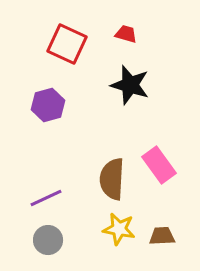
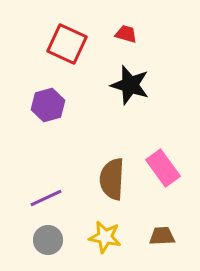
pink rectangle: moved 4 px right, 3 px down
yellow star: moved 14 px left, 8 px down
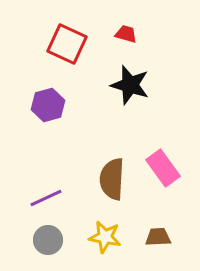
brown trapezoid: moved 4 px left, 1 px down
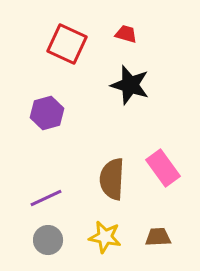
purple hexagon: moved 1 px left, 8 px down
